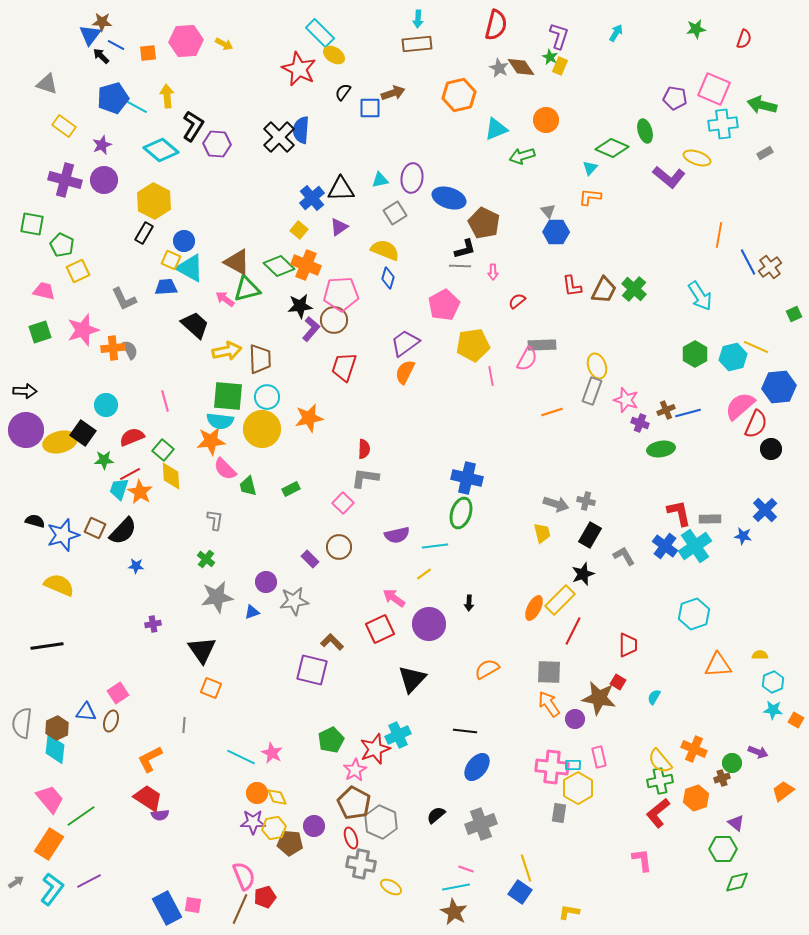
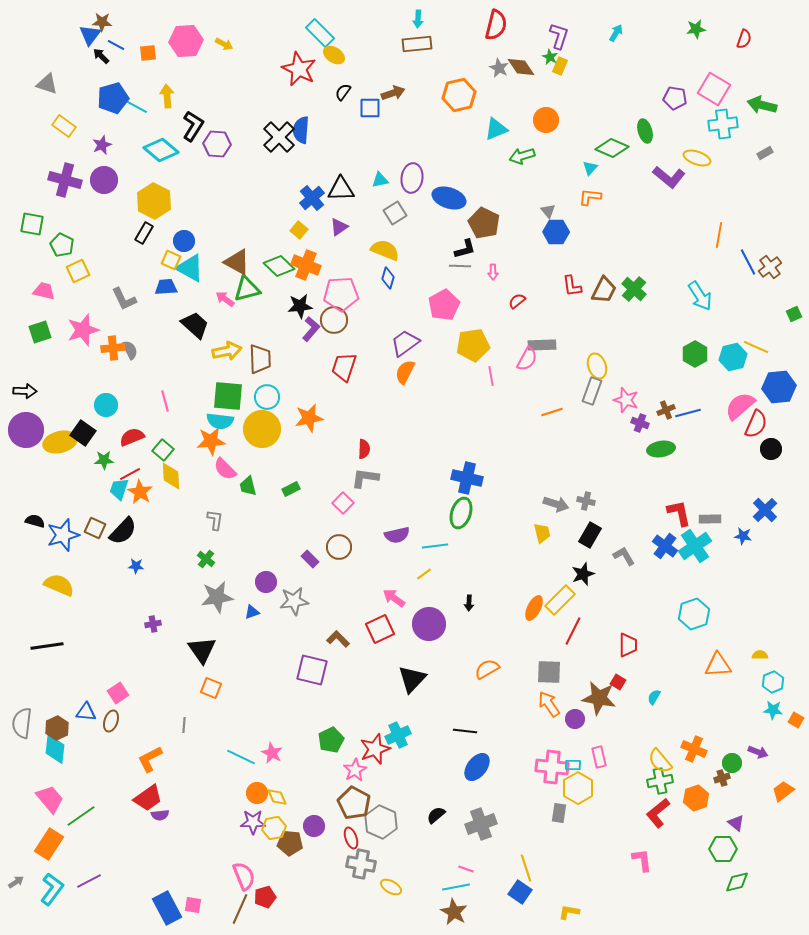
pink square at (714, 89): rotated 8 degrees clockwise
brown L-shape at (332, 642): moved 6 px right, 3 px up
red trapezoid at (148, 798): rotated 112 degrees clockwise
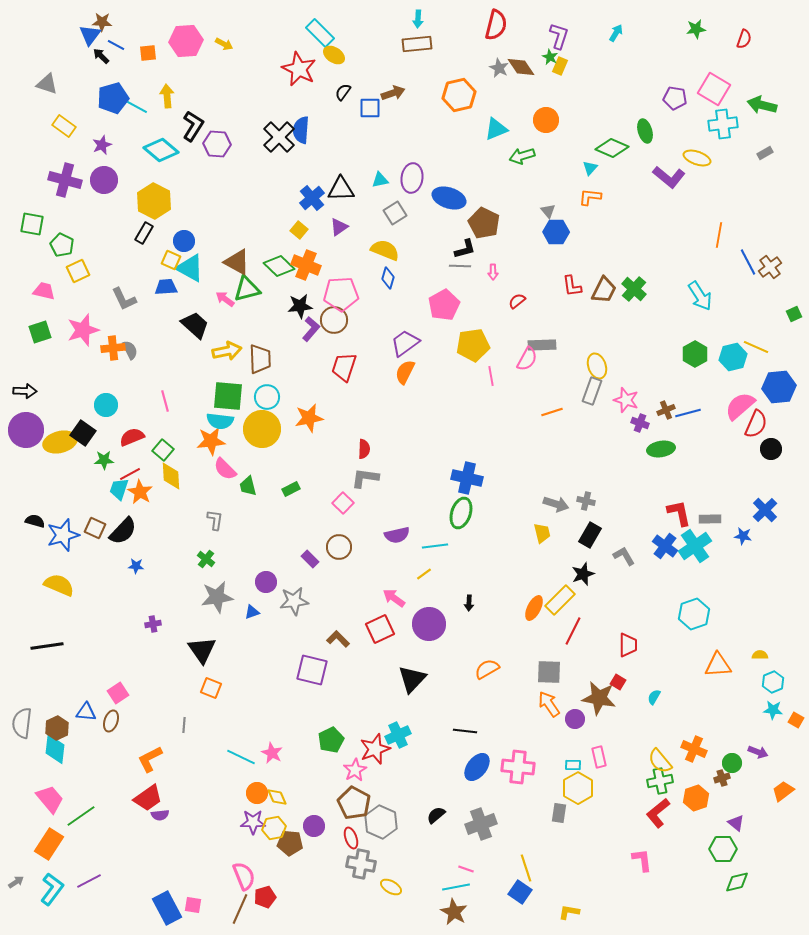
pink cross at (552, 767): moved 34 px left
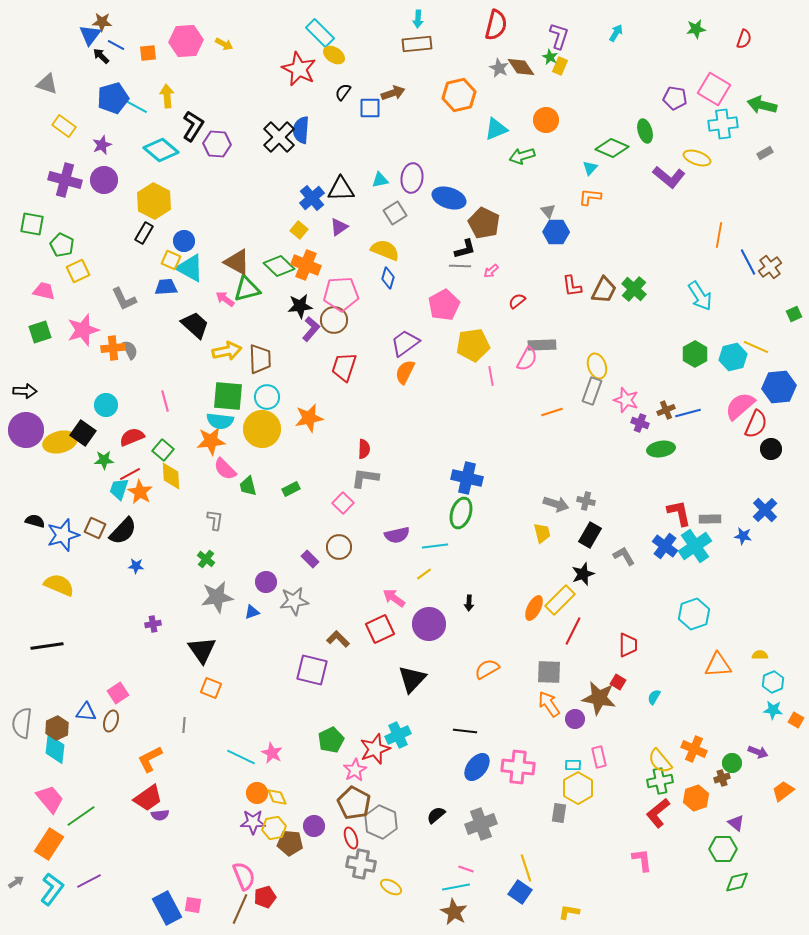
pink arrow at (493, 272): moved 2 px left, 1 px up; rotated 49 degrees clockwise
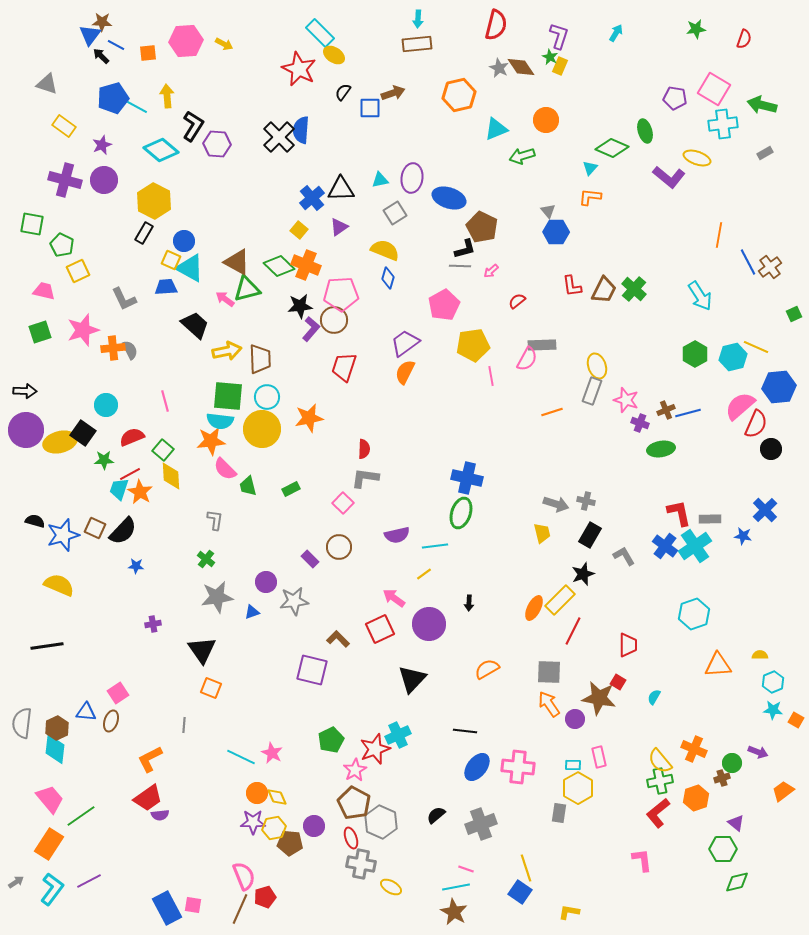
brown pentagon at (484, 223): moved 2 px left, 4 px down
